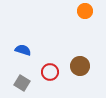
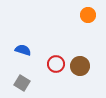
orange circle: moved 3 px right, 4 px down
red circle: moved 6 px right, 8 px up
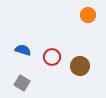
red circle: moved 4 px left, 7 px up
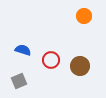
orange circle: moved 4 px left, 1 px down
red circle: moved 1 px left, 3 px down
gray square: moved 3 px left, 2 px up; rotated 35 degrees clockwise
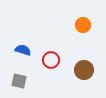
orange circle: moved 1 px left, 9 px down
brown circle: moved 4 px right, 4 px down
gray square: rotated 35 degrees clockwise
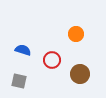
orange circle: moved 7 px left, 9 px down
red circle: moved 1 px right
brown circle: moved 4 px left, 4 px down
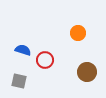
orange circle: moved 2 px right, 1 px up
red circle: moved 7 px left
brown circle: moved 7 px right, 2 px up
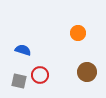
red circle: moved 5 px left, 15 px down
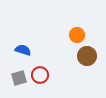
orange circle: moved 1 px left, 2 px down
brown circle: moved 16 px up
gray square: moved 3 px up; rotated 28 degrees counterclockwise
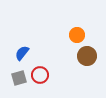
blue semicircle: moved 1 px left, 3 px down; rotated 70 degrees counterclockwise
